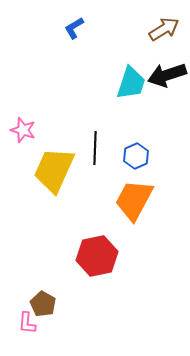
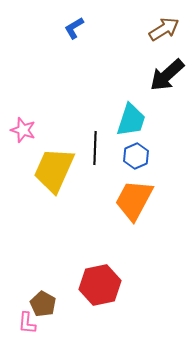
black arrow: rotated 24 degrees counterclockwise
cyan trapezoid: moved 37 px down
red hexagon: moved 3 px right, 29 px down
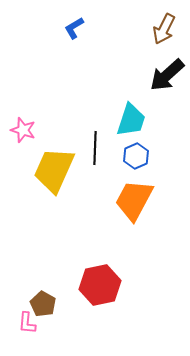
brown arrow: rotated 148 degrees clockwise
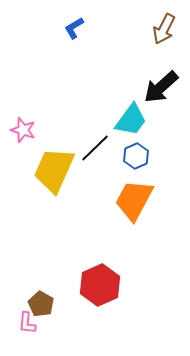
black arrow: moved 6 px left, 12 px down
cyan trapezoid: rotated 18 degrees clockwise
black line: rotated 44 degrees clockwise
red hexagon: rotated 12 degrees counterclockwise
brown pentagon: moved 2 px left
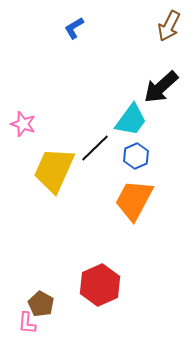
brown arrow: moved 5 px right, 3 px up
pink star: moved 6 px up
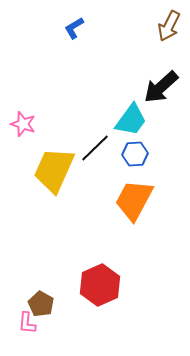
blue hexagon: moved 1 px left, 2 px up; rotated 20 degrees clockwise
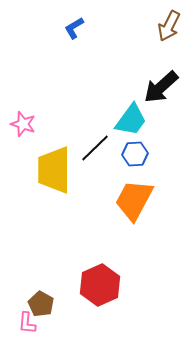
yellow trapezoid: rotated 24 degrees counterclockwise
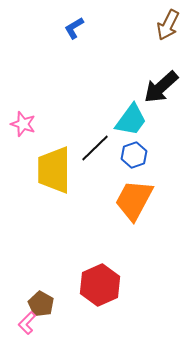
brown arrow: moved 1 px left, 1 px up
blue hexagon: moved 1 px left, 1 px down; rotated 15 degrees counterclockwise
pink L-shape: rotated 40 degrees clockwise
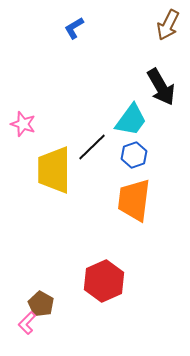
black arrow: rotated 78 degrees counterclockwise
black line: moved 3 px left, 1 px up
orange trapezoid: rotated 21 degrees counterclockwise
red hexagon: moved 4 px right, 4 px up
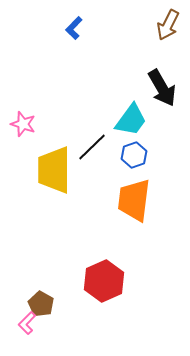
blue L-shape: rotated 15 degrees counterclockwise
black arrow: moved 1 px right, 1 px down
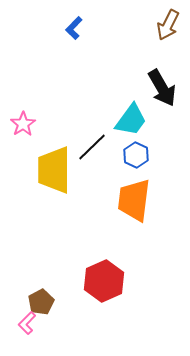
pink star: rotated 20 degrees clockwise
blue hexagon: moved 2 px right; rotated 15 degrees counterclockwise
brown pentagon: moved 2 px up; rotated 15 degrees clockwise
